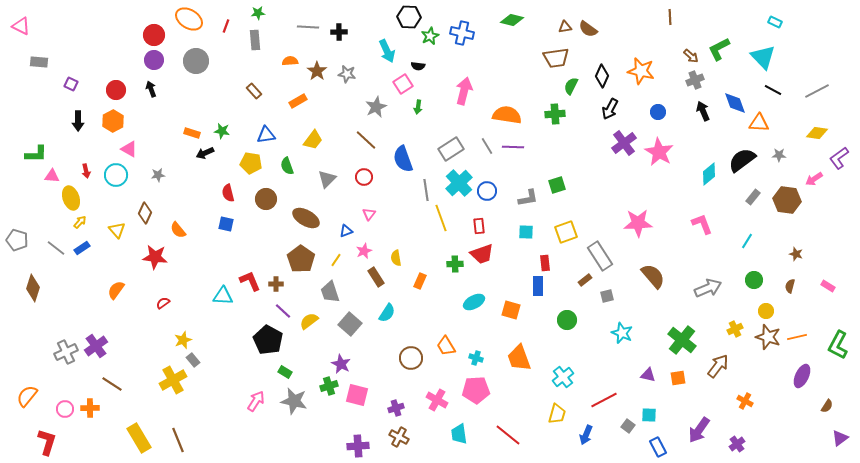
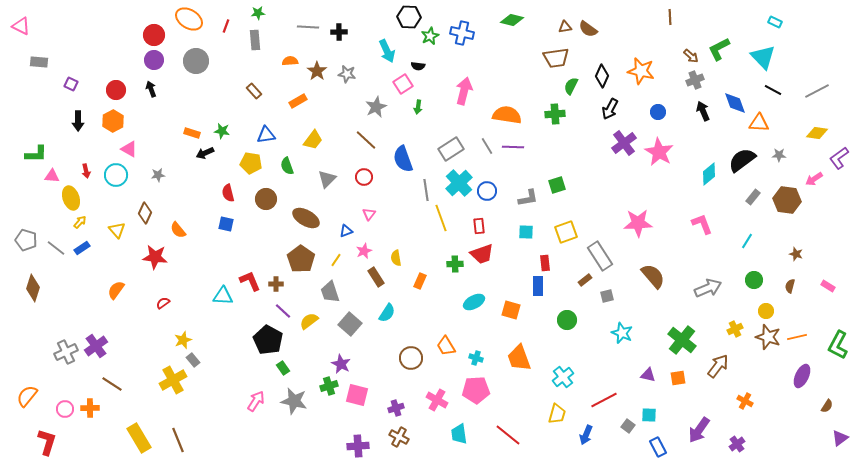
gray pentagon at (17, 240): moved 9 px right
green rectangle at (285, 372): moved 2 px left, 4 px up; rotated 24 degrees clockwise
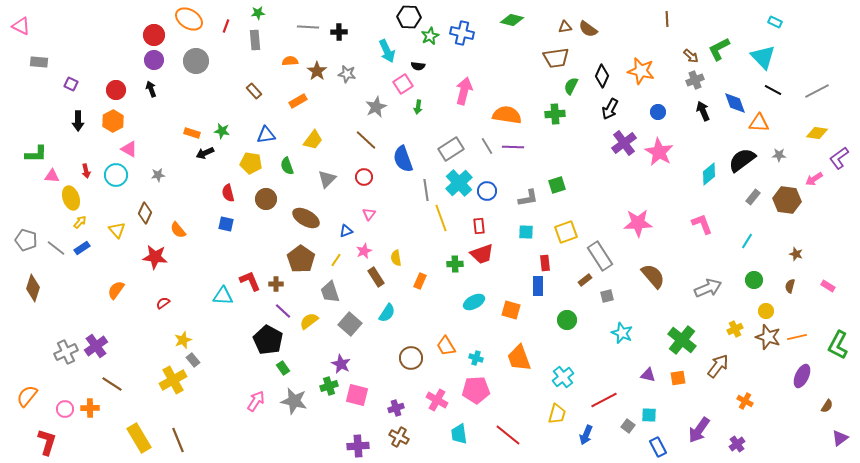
brown line at (670, 17): moved 3 px left, 2 px down
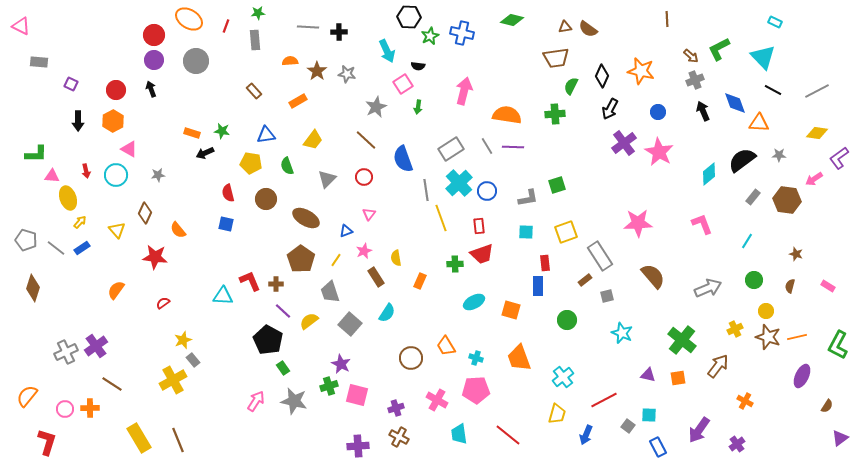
yellow ellipse at (71, 198): moved 3 px left
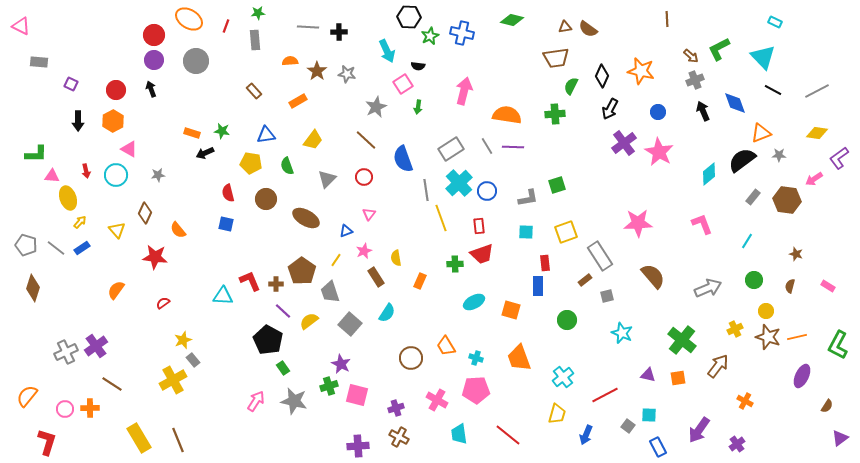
orange triangle at (759, 123): moved 2 px right, 10 px down; rotated 25 degrees counterclockwise
gray pentagon at (26, 240): moved 5 px down
brown pentagon at (301, 259): moved 1 px right, 12 px down
red line at (604, 400): moved 1 px right, 5 px up
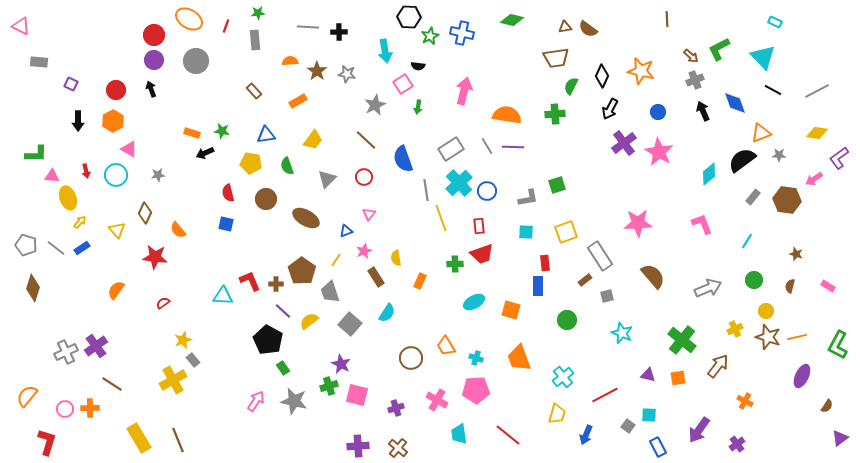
cyan arrow at (387, 51): moved 2 px left; rotated 15 degrees clockwise
gray star at (376, 107): moved 1 px left, 2 px up
brown cross at (399, 437): moved 1 px left, 11 px down; rotated 12 degrees clockwise
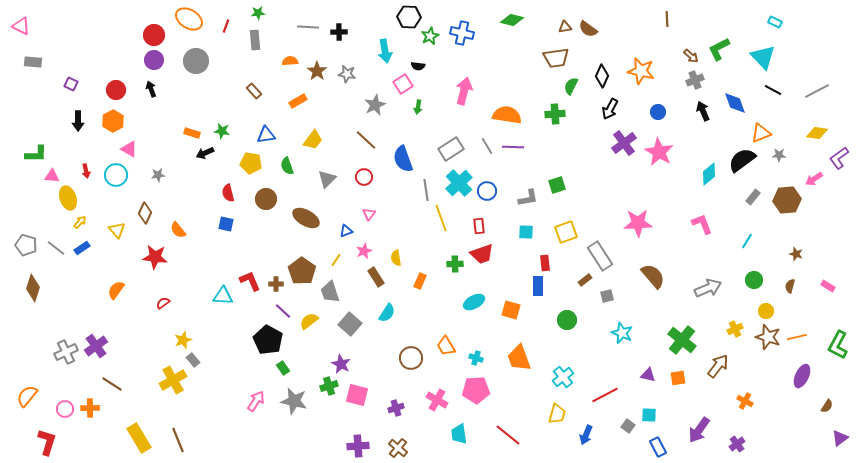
gray rectangle at (39, 62): moved 6 px left
brown hexagon at (787, 200): rotated 12 degrees counterclockwise
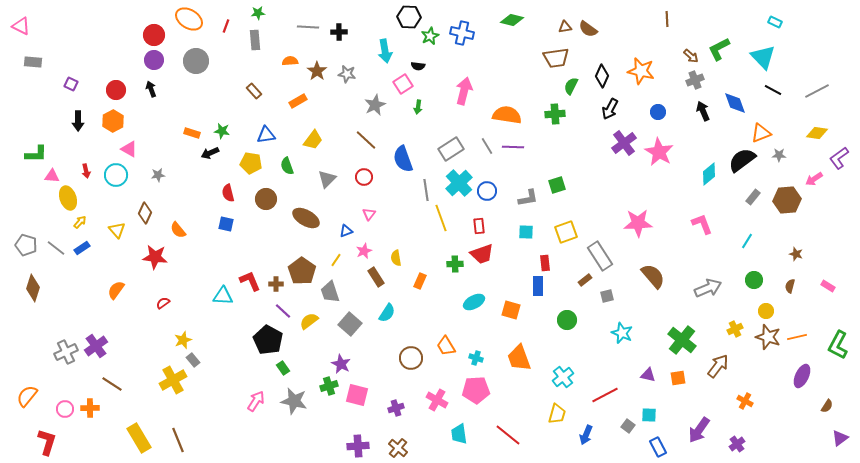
black arrow at (205, 153): moved 5 px right
